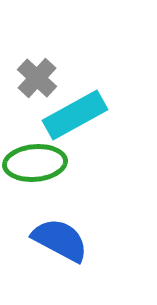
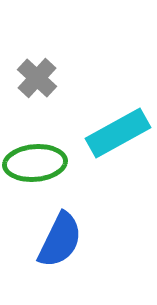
cyan rectangle: moved 43 px right, 18 px down
blue semicircle: rotated 88 degrees clockwise
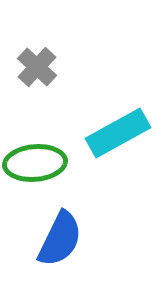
gray cross: moved 11 px up
blue semicircle: moved 1 px up
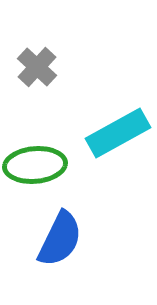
green ellipse: moved 2 px down
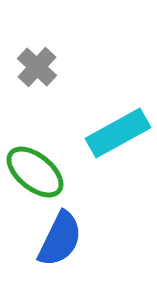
green ellipse: moved 7 px down; rotated 44 degrees clockwise
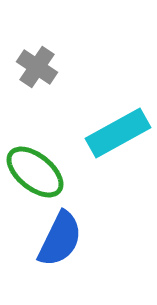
gray cross: rotated 9 degrees counterclockwise
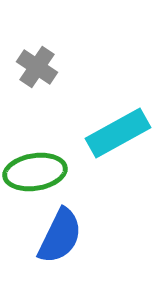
green ellipse: rotated 48 degrees counterclockwise
blue semicircle: moved 3 px up
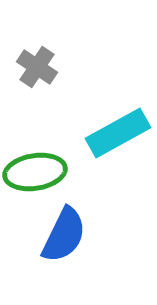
blue semicircle: moved 4 px right, 1 px up
